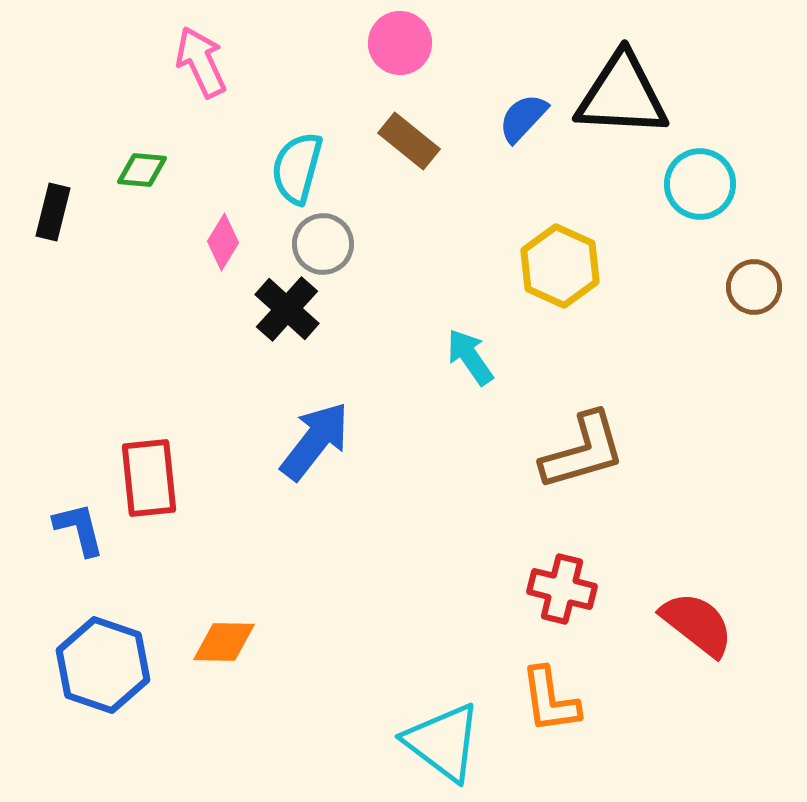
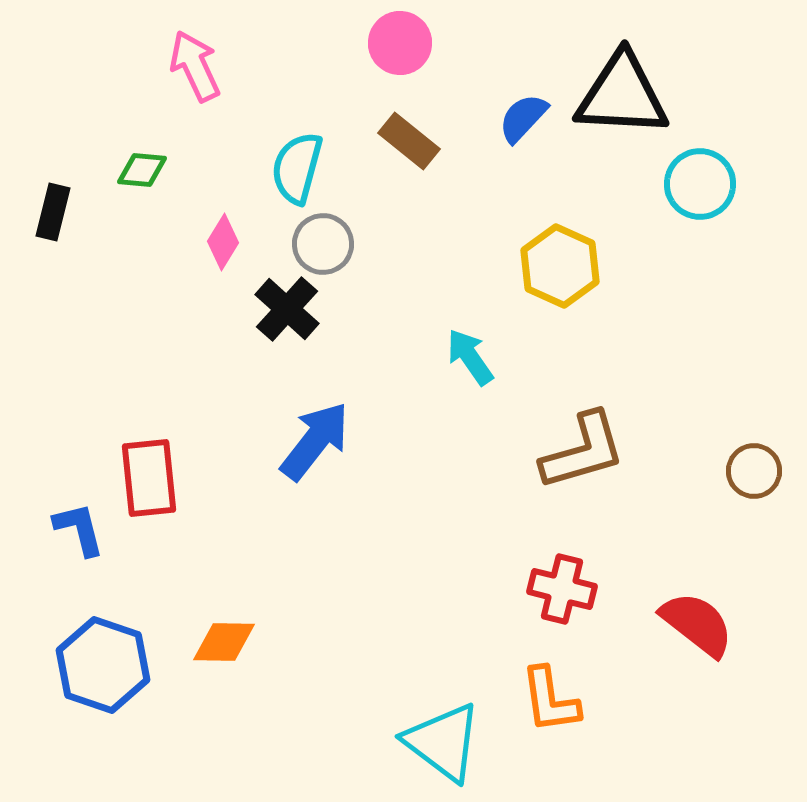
pink arrow: moved 6 px left, 4 px down
brown circle: moved 184 px down
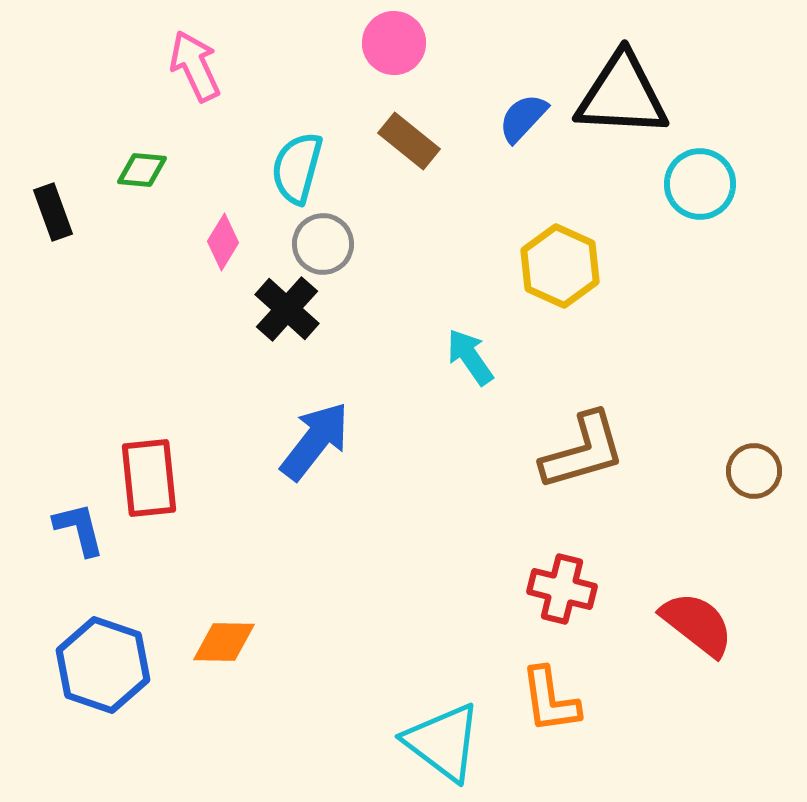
pink circle: moved 6 px left
black rectangle: rotated 34 degrees counterclockwise
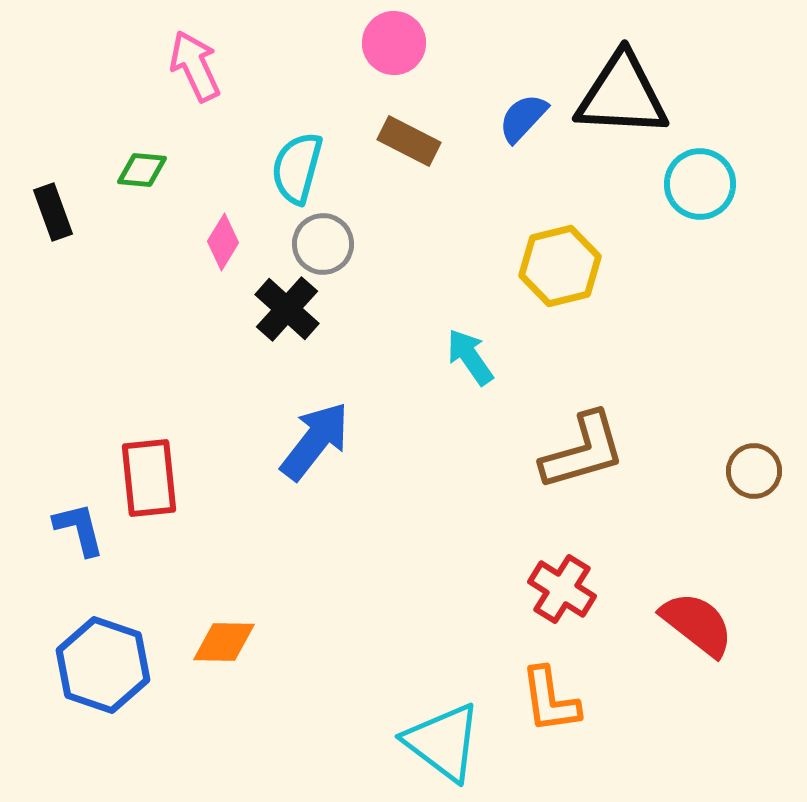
brown rectangle: rotated 12 degrees counterclockwise
yellow hexagon: rotated 22 degrees clockwise
red cross: rotated 18 degrees clockwise
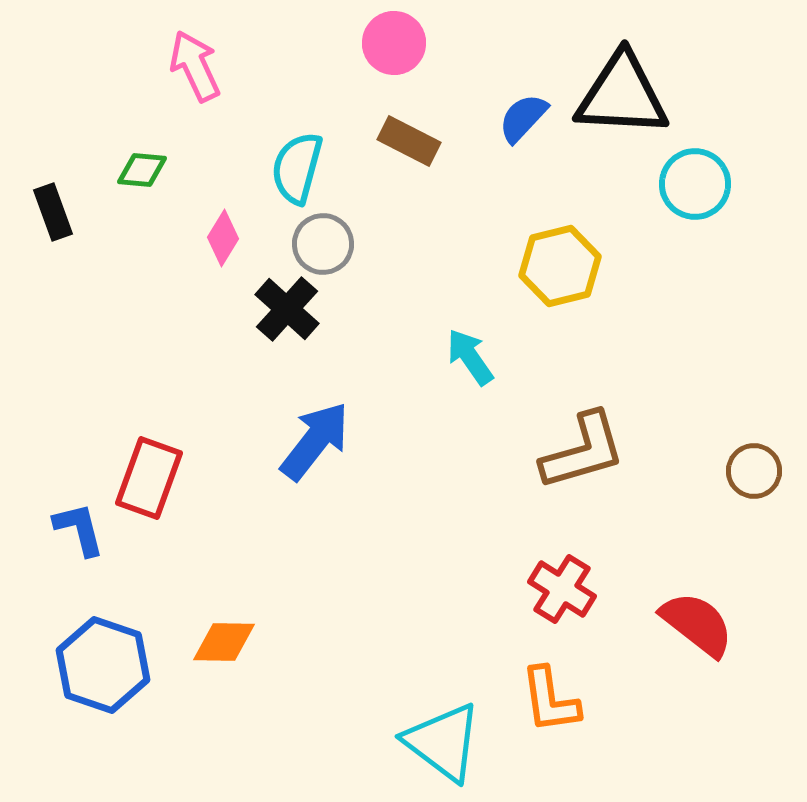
cyan circle: moved 5 px left
pink diamond: moved 4 px up
red rectangle: rotated 26 degrees clockwise
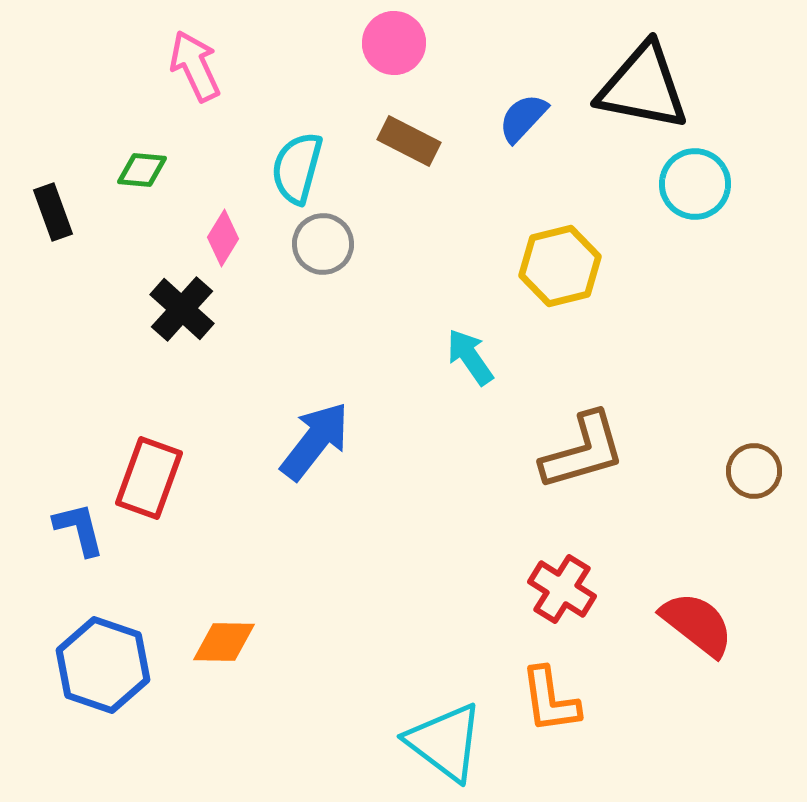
black triangle: moved 21 px right, 8 px up; rotated 8 degrees clockwise
black cross: moved 105 px left
cyan triangle: moved 2 px right
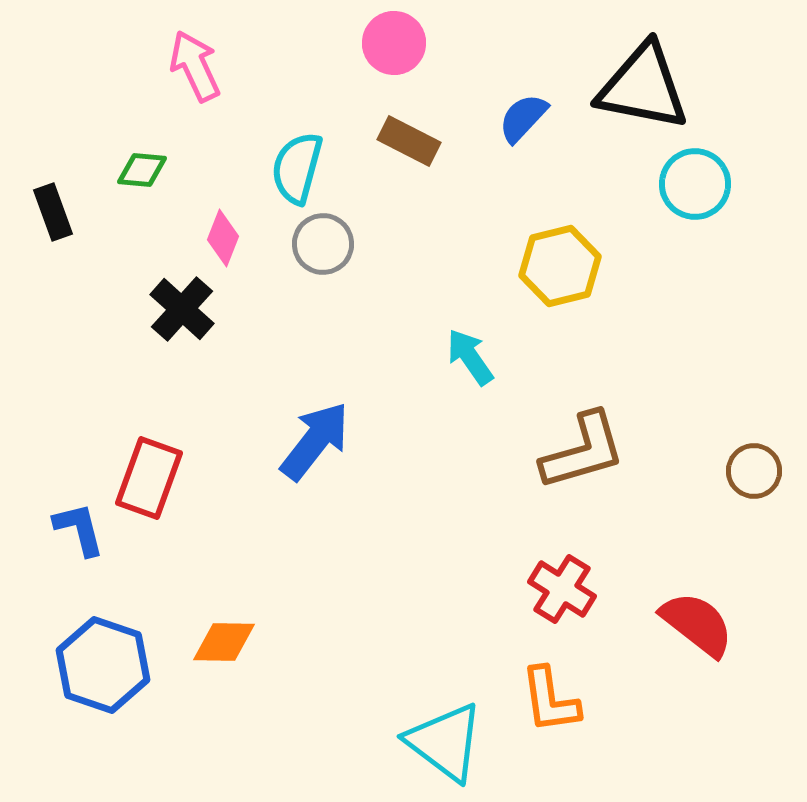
pink diamond: rotated 10 degrees counterclockwise
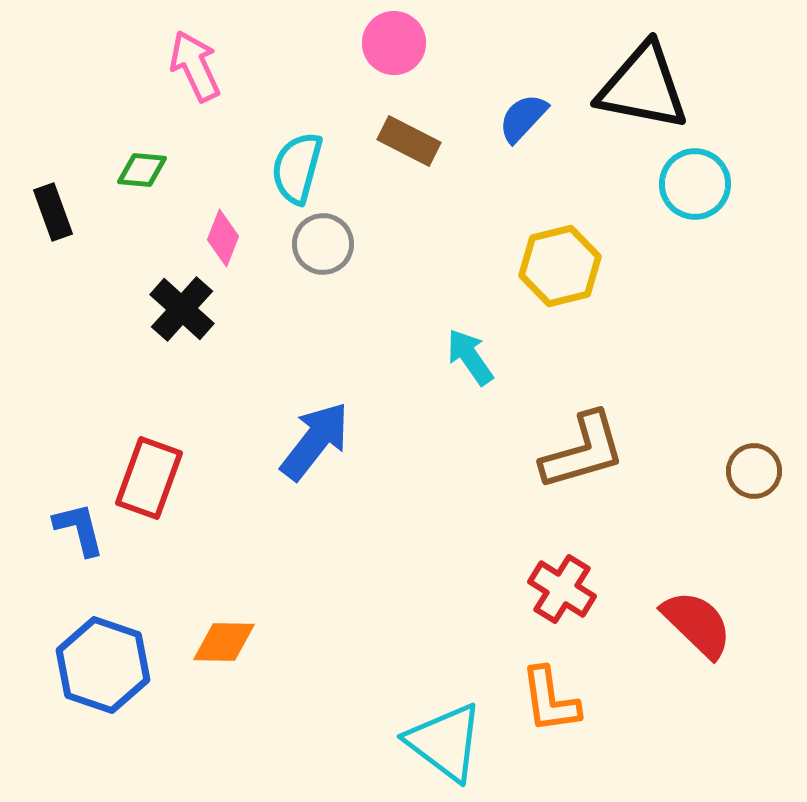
red semicircle: rotated 6 degrees clockwise
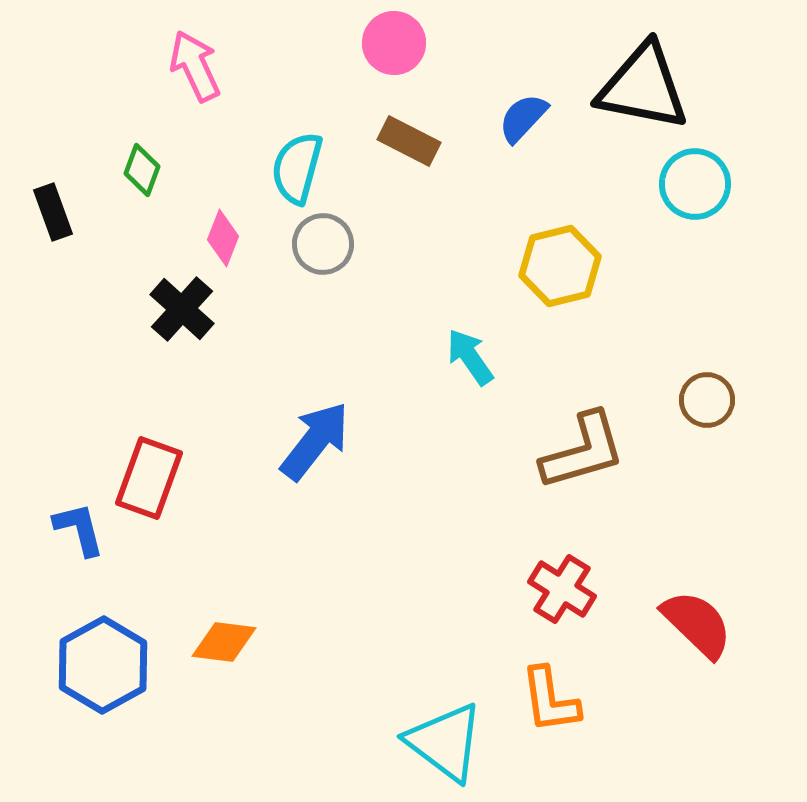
green diamond: rotated 75 degrees counterclockwise
brown circle: moved 47 px left, 71 px up
orange diamond: rotated 6 degrees clockwise
blue hexagon: rotated 12 degrees clockwise
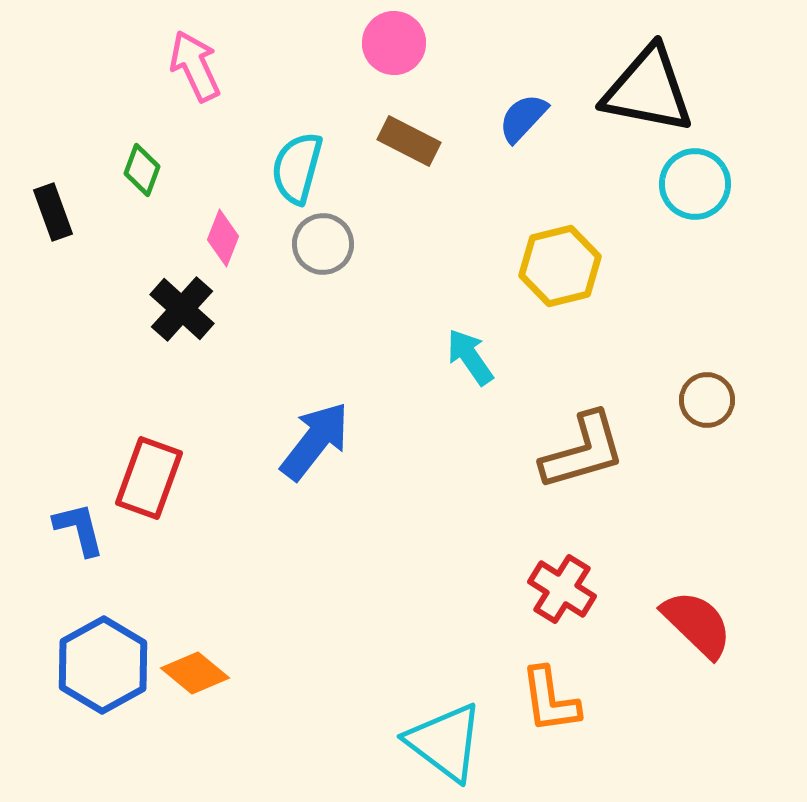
black triangle: moved 5 px right, 3 px down
orange diamond: moved 29 px left, 31 px down; rotated 32 degrees clockwise
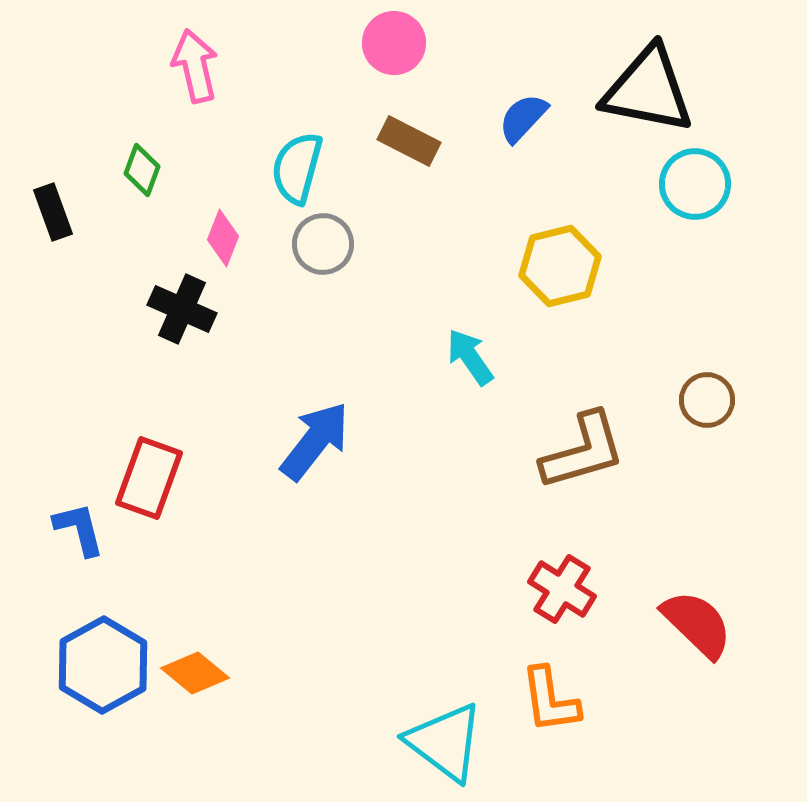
pink arrow: rotated 12 degrees clockwise
black cross: rotated 18 degrees counterclockwise
